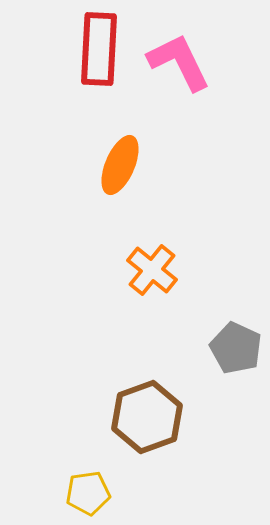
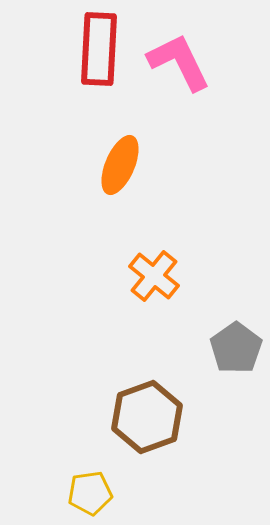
orange cross: moved 2 px right, 6 px down
gray pentagon: rotated 12 degrees clockwise
yellow pentagon: moved 2 px right
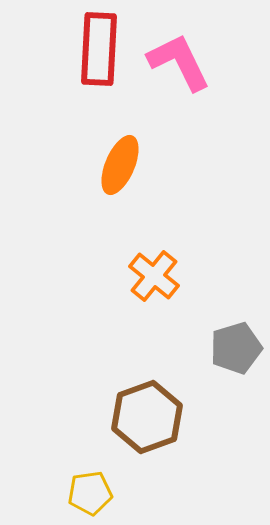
gray pentagon: rotated 18 degrees clockwise
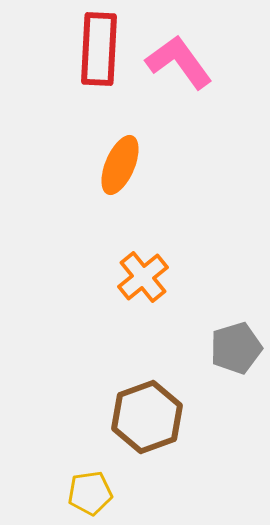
pink L-shape: rotated 10 degrees counterclockwise
orange cross: moved 11 px left, 1 px down; rotated 12 degrees clockwise
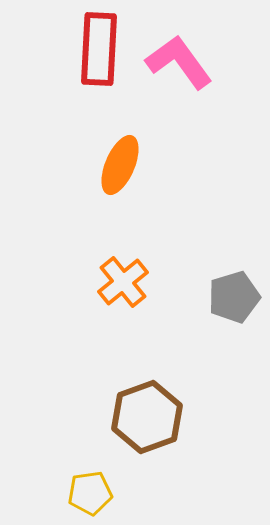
orange cross: moved 20 px left, 5 px down
gray pentagon: moved 2 px left, 51 px up
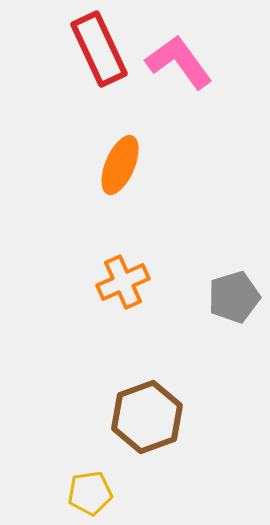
red rectangle: rotated 28 degrees counterclockwise
orange cross: rotated 15 degrees clockwise
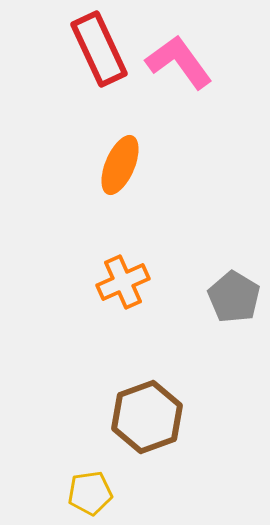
gray pentagon: rotated 24 degrees counterclockwise
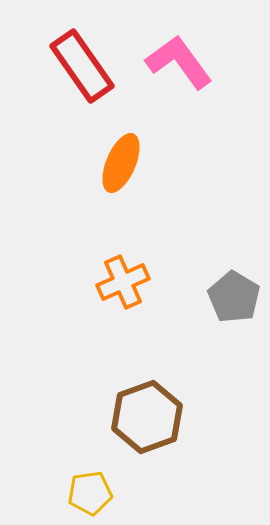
red rectangle: moved 17 px left, 17 px down; rotated 10 degrees counterclockwise
orange ellipse: moved 1 px right, 2 px up
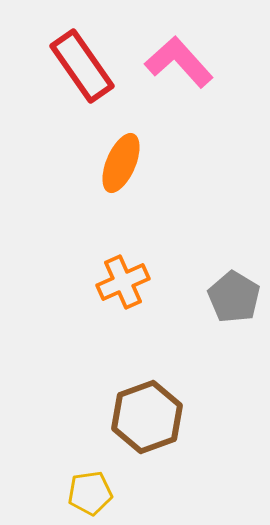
pink L-shape: rotated 6 degrees counterclockwise
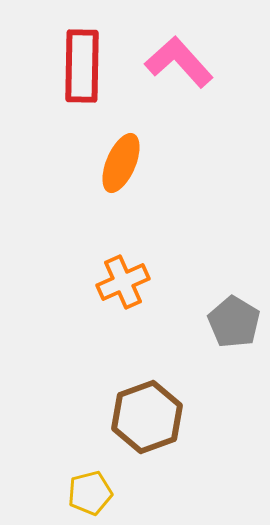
red rectangle: rotated 36 degrees clockwise
gray pentagon: moved 25 px down
yellow pentagon: rotated 6 degrees counterclockwise
